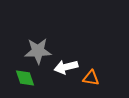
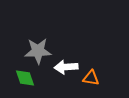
white arrow: rotated 10 degrees clockwise
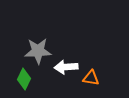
green diamond: moved 1 px left, 1 px down; rotated 45 degrees clockwise
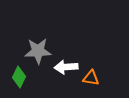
green diamond: moved 5 px left, 2 px up
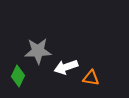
white arrow: rotated 15 degrees counterclockwise
green diamond: moved 1 px left, 1 px up
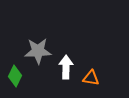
white arrow: rotated 110 degrees clockwise
green diamond: moved 3 px left
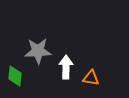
green diamond: rotated 20 degrees counterclockwise
